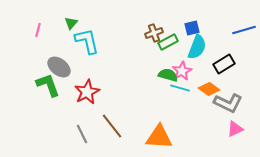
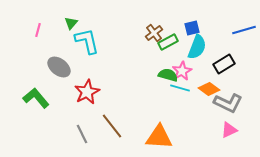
brown cross: rotated 18 degrees counterclockwise
green L-shape: moved 12 px left, 13 px down; rotated 20 degrees counterclockwise
pink triangle: moved 6 px left, 1 px down
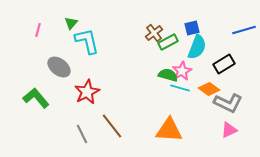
orange triangle: moved 10 px right, 7 px up
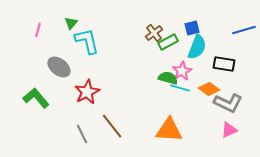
black rectangle: rotated 40 degrees clockwise
green semicircle: moved 3 px down
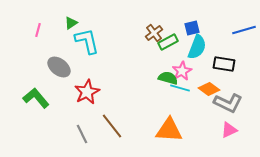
green triangle: rotated 16 degrees clockwise
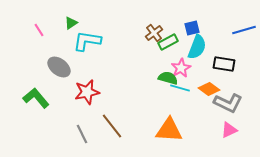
pink line: moved 1 px right; rotated 48 degrees counterclockwise
cyan L-shape: rotated 68 degrees counterclockwise
pink star: moved 1 px left, 3 px up
red star: rotated 15 degrees clockwise
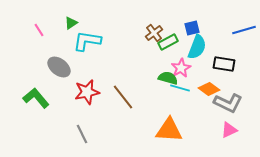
brown line: moved 11 px right, 29 px up
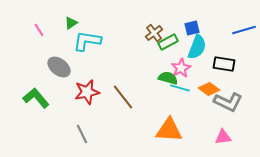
gray L-shape: moved 1 px up
pink triangle: moved 6 px left, 7 px down; rotated 18 degrees clockwise
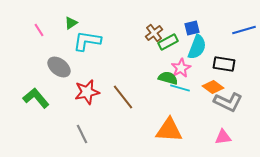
orange diamond: moved 4 px right, 2 px up
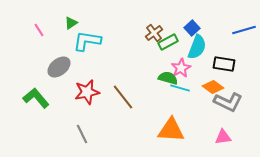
blue square: rotated 28 degrees counterclockwise
gray ellipse: rotated 75 degrees counterclockwise
orange triangle: moved 2 px right
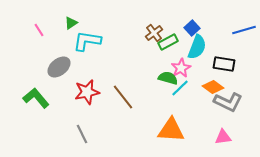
cyan line: rotated 60 degrees counterclockwise
